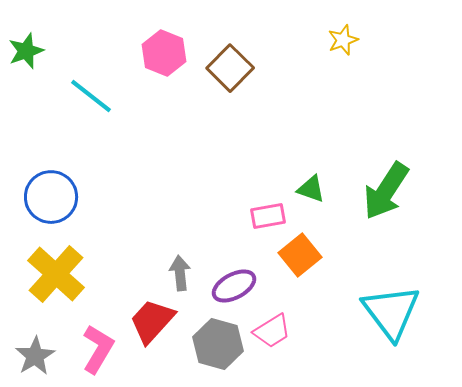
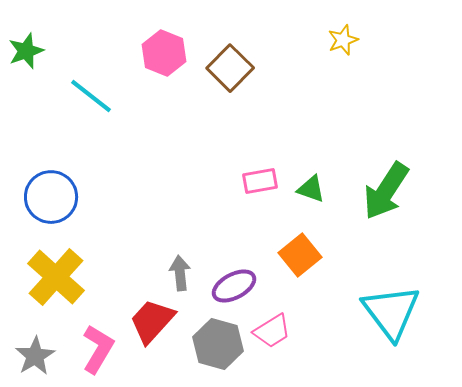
pink rectangle: moved 8 px left, 35 px up
yellow cross: moved 3 px down
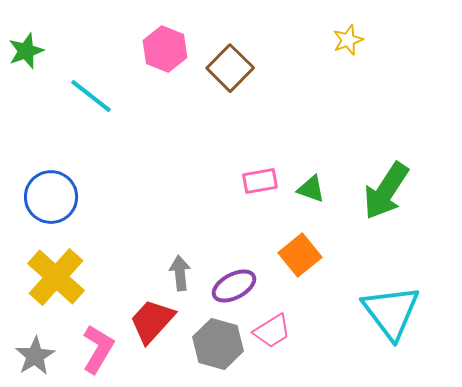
yellow star: moved 5 px right
pink hexagon: moved 1 px right, 4 px up
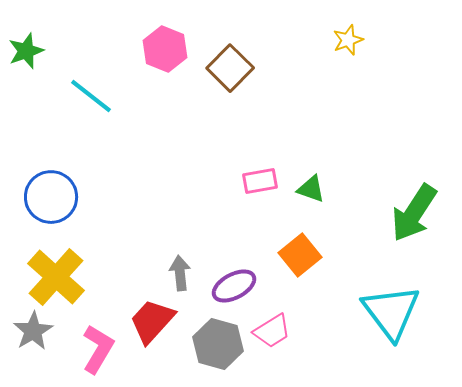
green arrow: moved 28 px right, 22 px down
gray star: moved 2 px left, 25 px up
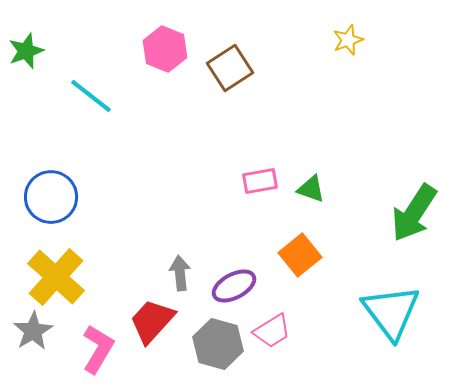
brown square: rotated 12 degrees clockwise
